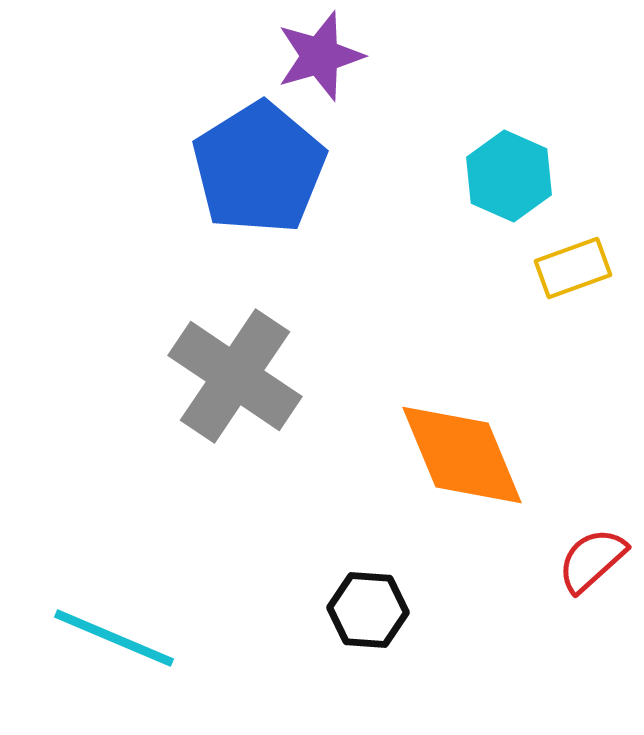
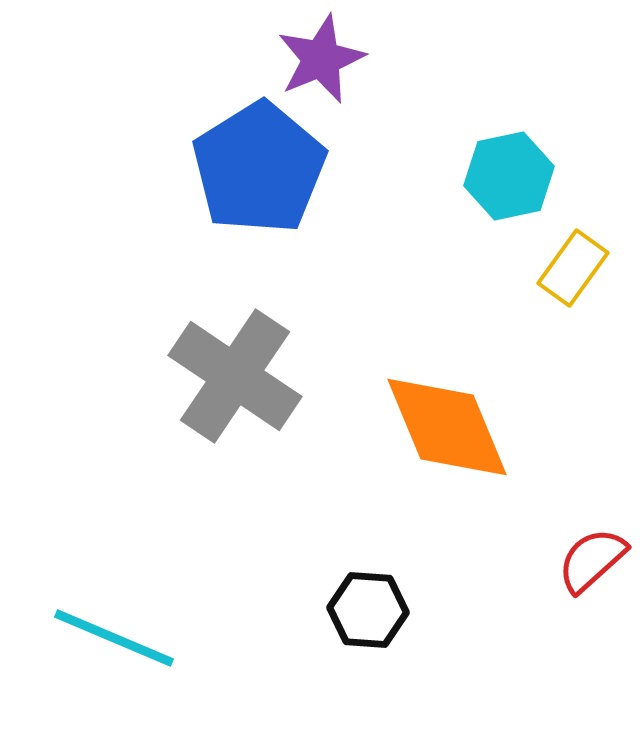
purple star: moved 1 px right, 3 px down; rotated 6 degrees counterclockwise
cyan hexagon: rotated 24 degrees clockwise
yellow rectangle: rotated 34 degrees counterclockwise
orange diamond: moved 15 px left, 28 px up
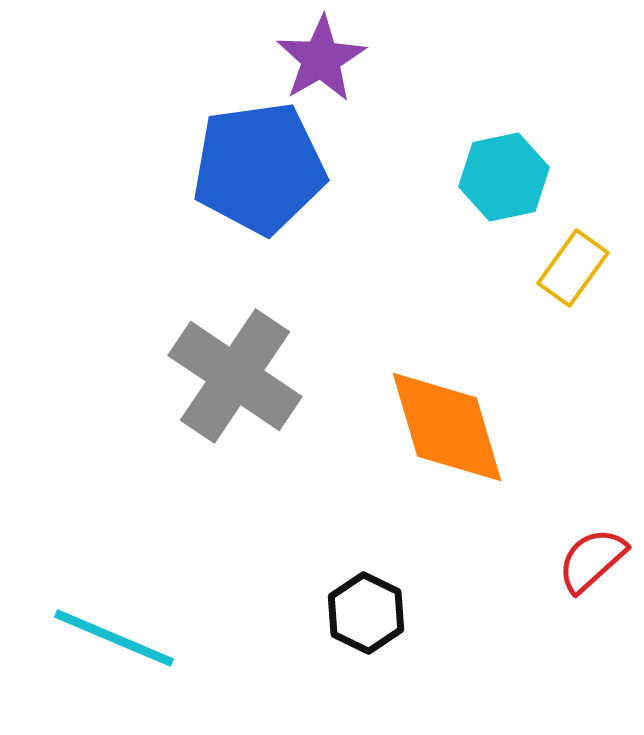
purple star: rotated 8 degrees counterclockwise
blue pentagon: rotated 24 degrees clockwise
cyan hexagon: moved 5 px left, 1 px down
orange diamond: rotated 6 degrees clockwise
black hexagon: moved 2 px left, 3 px down; rotated 22 degrees clockwise
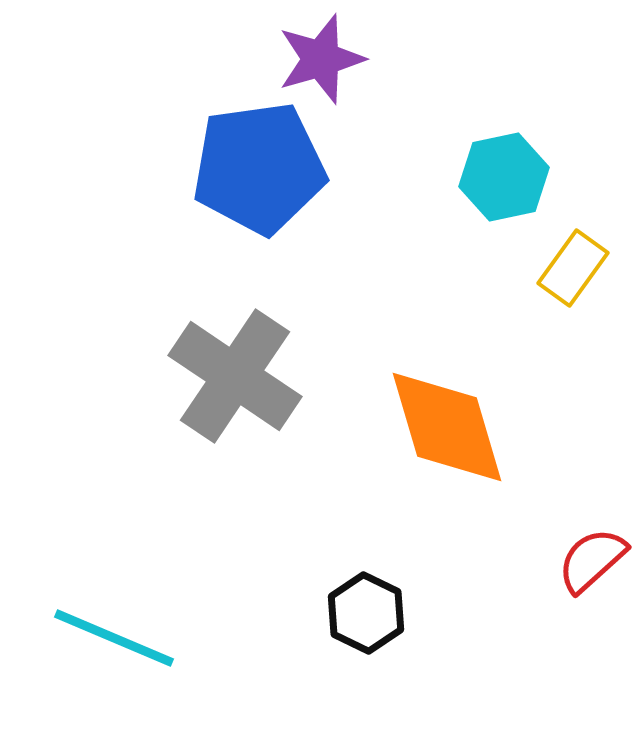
purple star: rotated 14 degrees clockwise
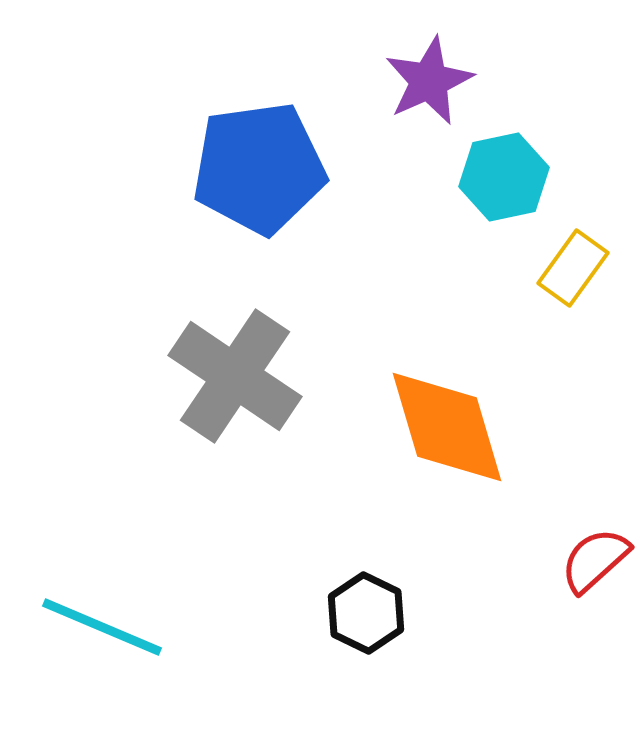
purple star: moved 108 px right, 22 px down; rotated 8 degrees counterclockwise
red semicircle: moved 3 px right
cyan line: moved 12 px left, 11 px up
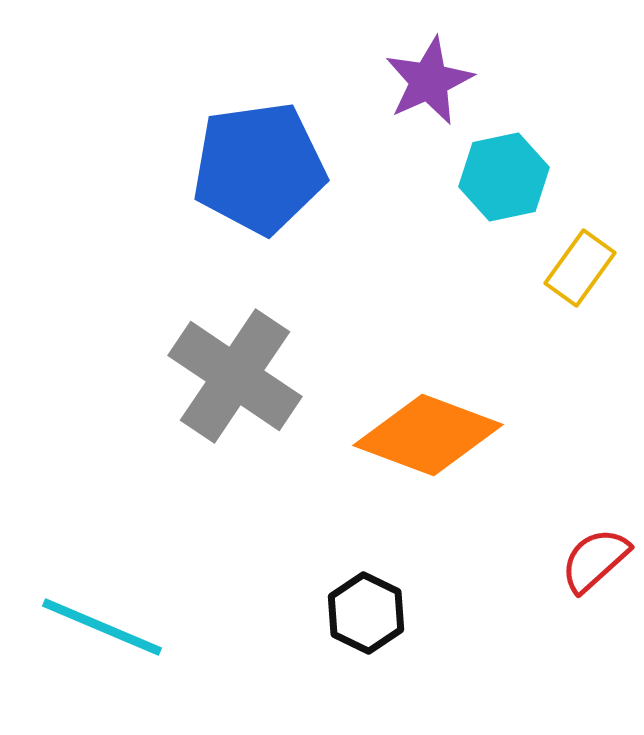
yellow rectangle: moved 7 px right
orange diamond: moved 19 px left, 8 px down; rotated 53 degrees counterclockwise
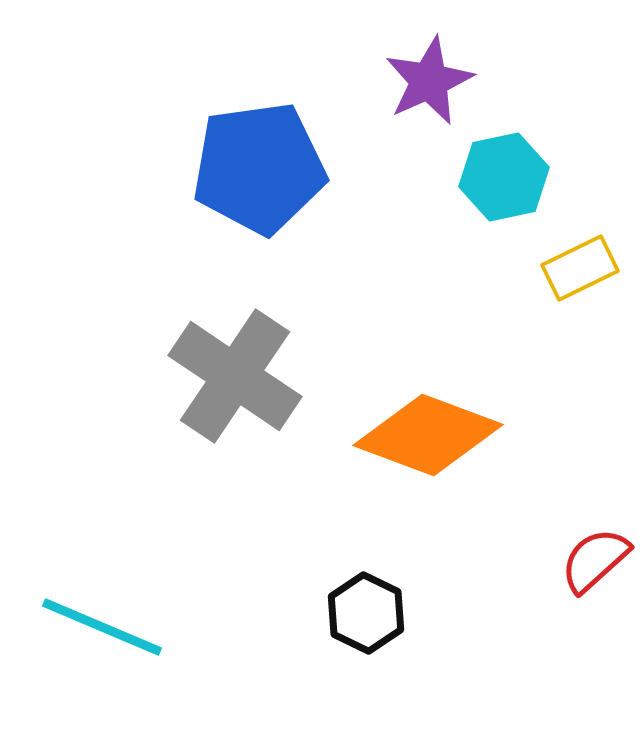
yellow rectangle: rotated 28 degrees clockwise
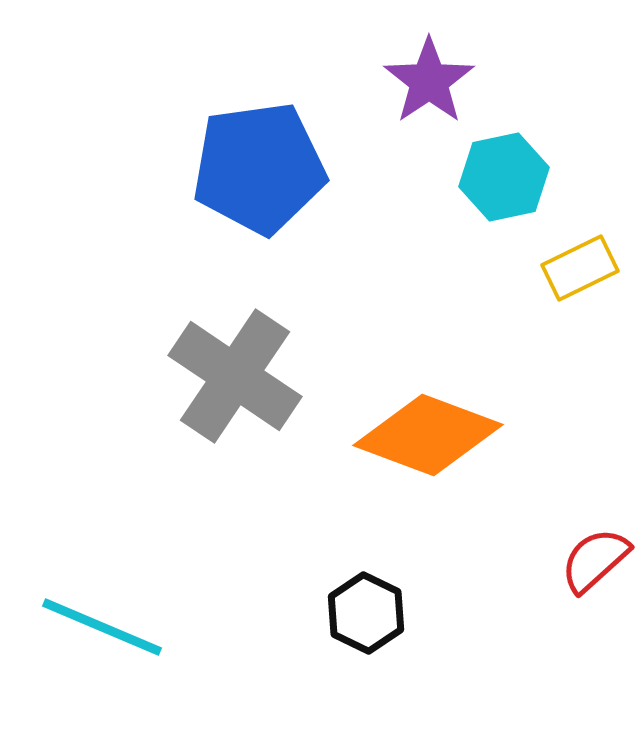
purple star: rotated 10 degrees counterclockwise
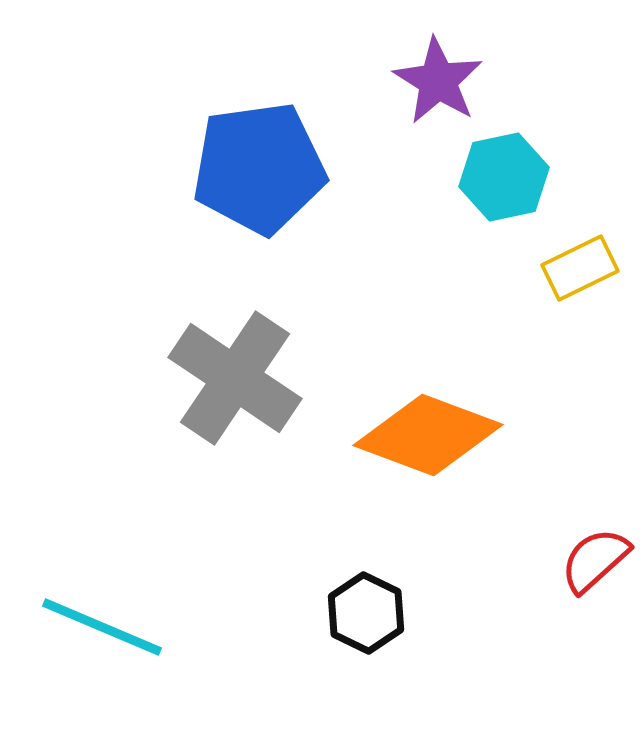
purple star: moved 9 px right; rotated 6 degrees counterclockwise
gray cross: moved 2 px down
